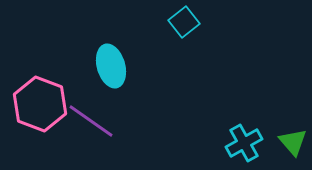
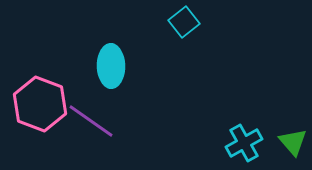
cyan ellipse: rotated 15 degrees clockwise
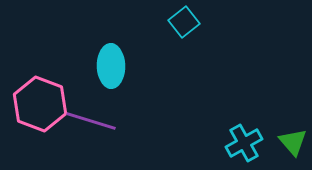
purple line: rotated 18 degrees counterclockwise
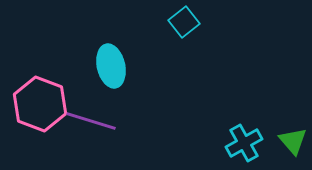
cyan ellipse: rotated 12 degrees counterclockwise
green triangle: moved 1 px up
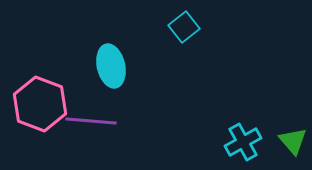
cyan square: moved 5 px down
purple line: rotated 12 degrees counterclockwise
cyan cross: moved 1 px left, 1 px up
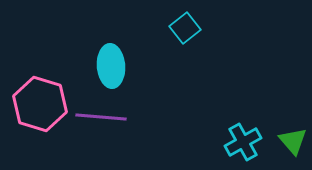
cyan square: moved 1 px right, 1 px down
cyan ellipse: rotated 9 degrees clockwise
pink hexagon: rotated 4 degrees counterclockwise
purple line: moved 10 px right, 4 px up
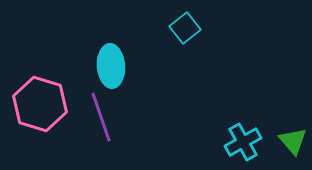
purple line: rotated 66 degrees clockwise
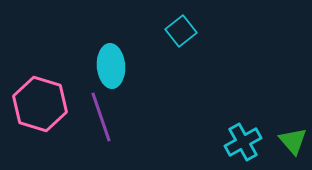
cyan square: moved 4 px left, 3 px down
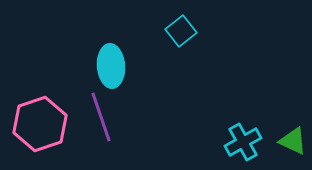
pink hexagon: moved 20 px down; rotated 24 degrees clockwise
green triangle: rotated 24 degrees counterclockwise
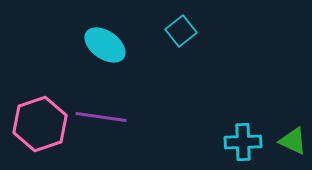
cyan ellipse: moved 6 px left, 21 px up; rotated 51 degrees counterclockwise
purple line: rotated 63 degrees counterclockwise
cyan cross: rotated 27 degrees clockwise
